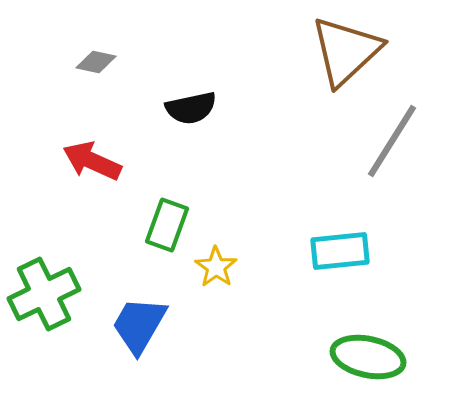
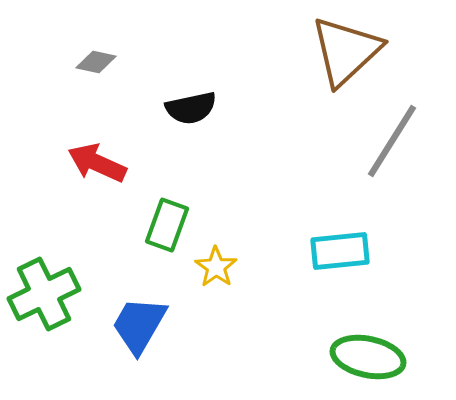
red arrow: moved 5 px right, 2 px down
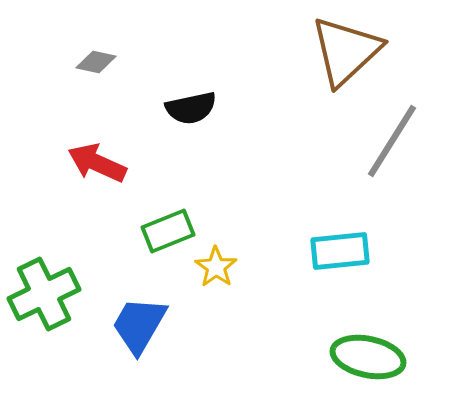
green rectangle: moved 1 px right, 6 px down; rotated 48 degrees clockwise
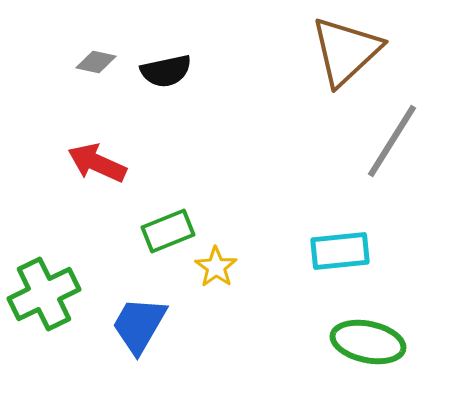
black semicircle: moved 25 px left, 37 px up
green ellipse: moved 15 px up
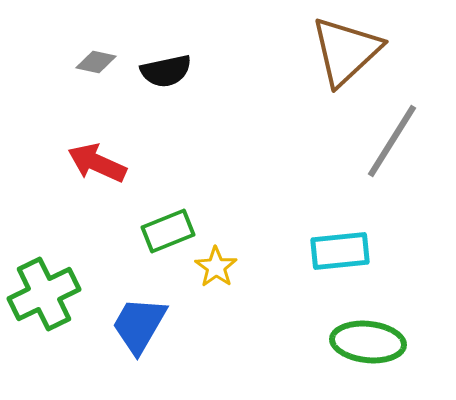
green ellipse: rotated 6 degrees counterclockwise
